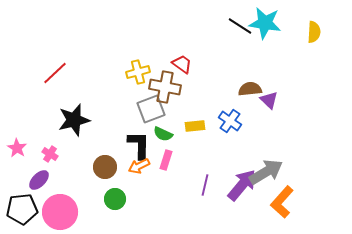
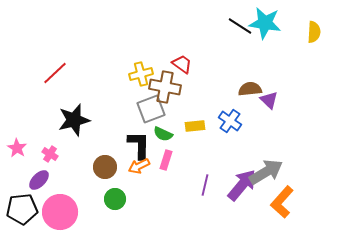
yellow cross: moved 3 px right, 2 px down
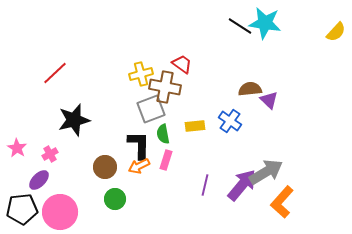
yellow semicircle: moved 22 px right; rotated 40 degrees clockwise
green semicircle: rotated 54 degrees clockwise
pink cross: rotated 28 degrees clockwise
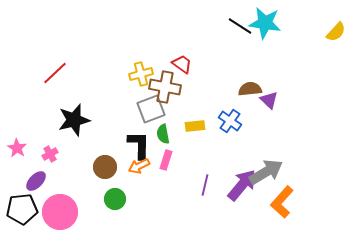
purple ellipse: moved 3 px left, 1 px down
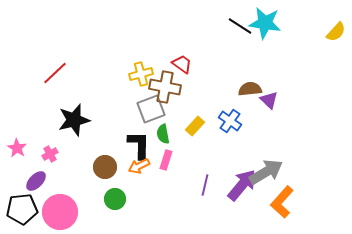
yellow rectangle: rotated 42 degrees counterclockwise
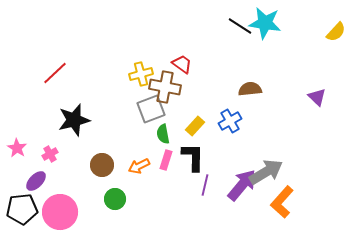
purple triangle: moved 48 px right, 3 px up
blue cross: rotated 25 degrees clockwise
black L-shape: moved 54 px right, 12 px down
brown circle: moved 3 px left, 2 px up
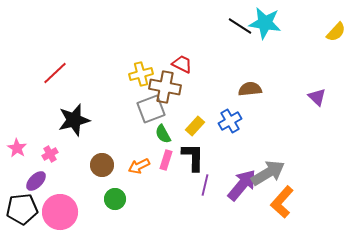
red trapezoid: rotated 10 degrees counterclockwise
green semicircle: rotated 18 degrees counterclockwise
gray arrow: moved 2 px right, 1 px down
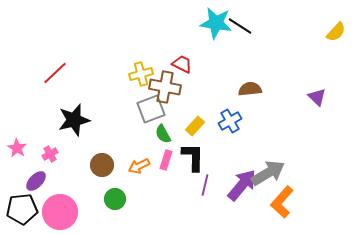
cyan star: moved 49 px left
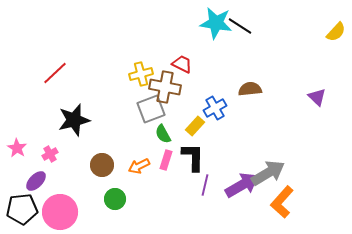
blue cross: moved 15 px left, 13 px up
purple arrow: rotated 20 degrees clockwise
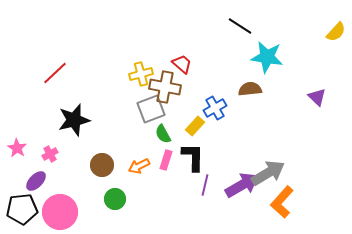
cyan star: moved 51 px right, 34 px down
red trapezoid: rotated 15 degrees clockwise
